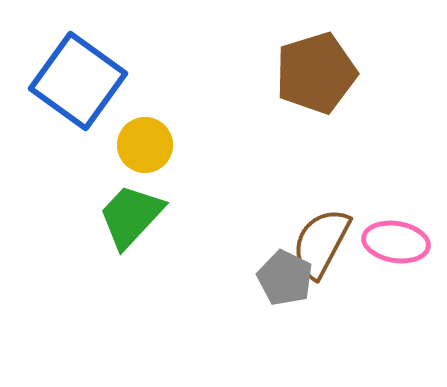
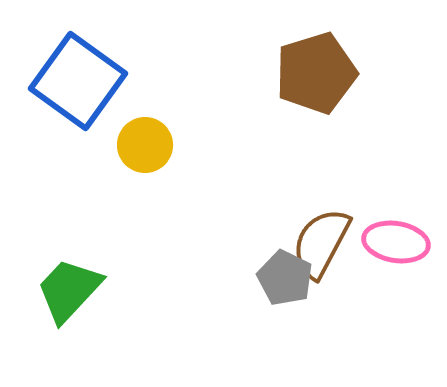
green trapezoid: moved 62 px left, 74 px down
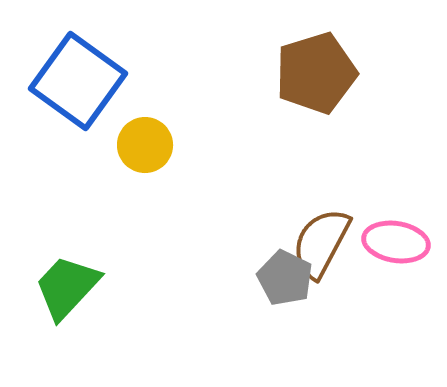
green trapezoid: moved 2 px left, 3 px up
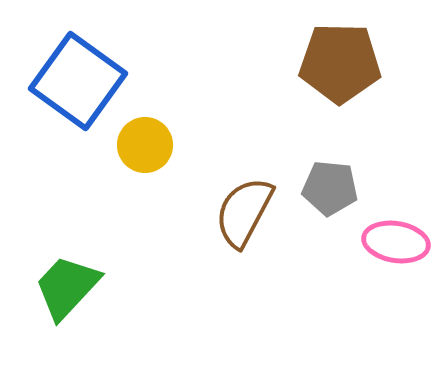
brown pentagon: moved 24 px right, 10 px up; rotated 18 degrees clockwise
brown semicircle: moved 77 px left, 31 px up
gray pentagon: moved 45 px right, 90 px up; rotated 20 degrees counterclockwise
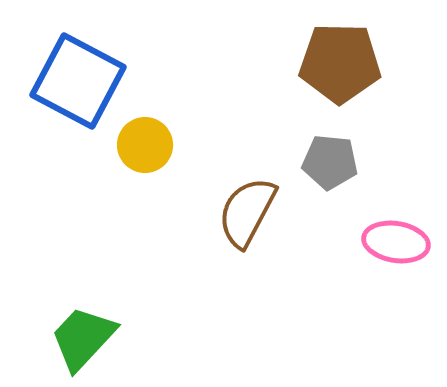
blue square: rotated 8 degrees counterclockwise
gray pentagon: moved 26 px up
brown semicircle: moved 3 px right
green trapezoid: moved 16 px right, 51 px down
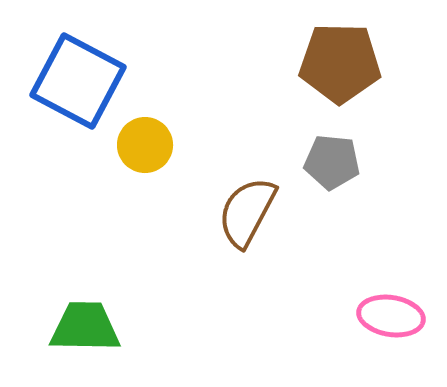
gray pentagon: moved 2 px right
pink ellipse: moved 5 px left, 74 px down
green trapezoid: moved 2 px right, 11 px up; rotated 48 degrees clockwise
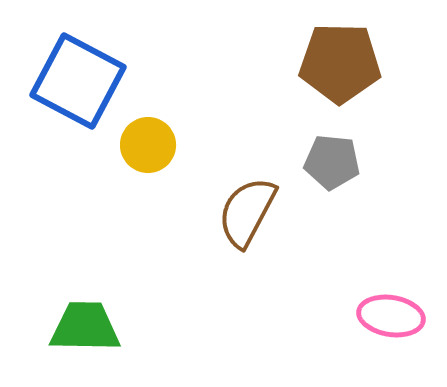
yellow circle: moved 3 px right
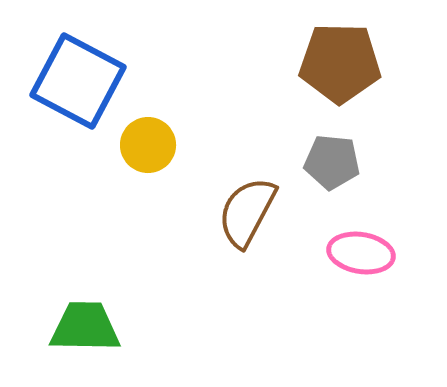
pink ellipse: moved 30 px left, 63 px up
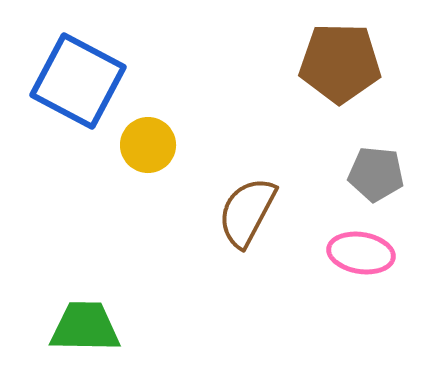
gray pentagon: moved 44 px right, 12 px down
